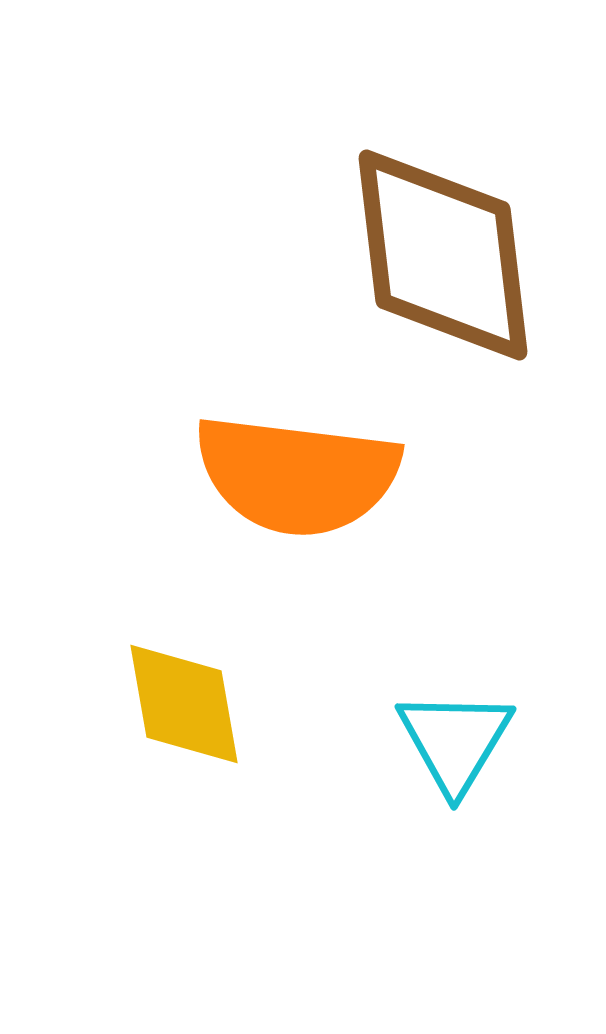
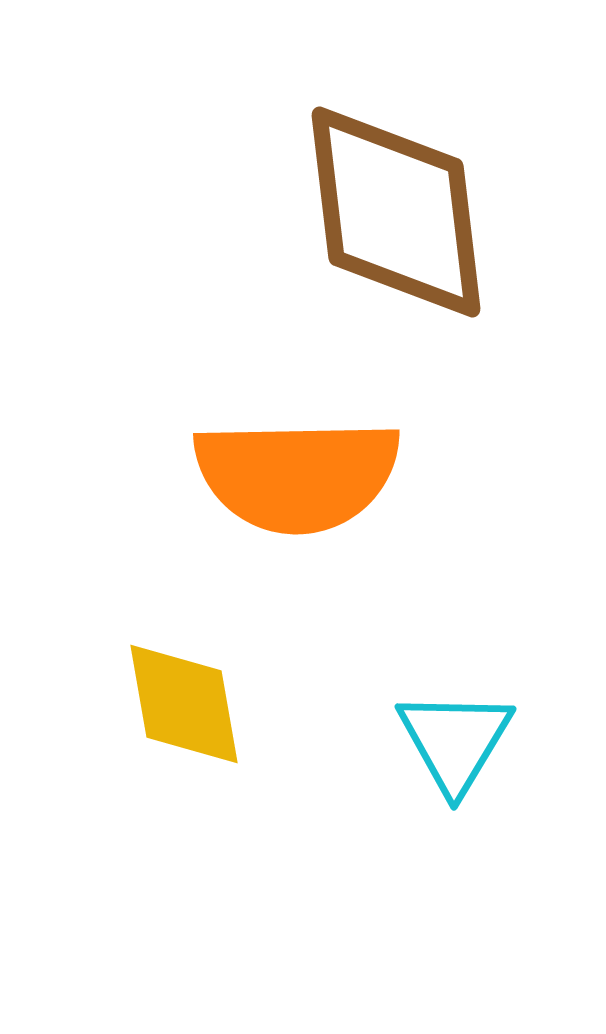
brown diamond: moved 47 px left, 43 px up
orange semicircle: rotated 8 degrees counterclockwise
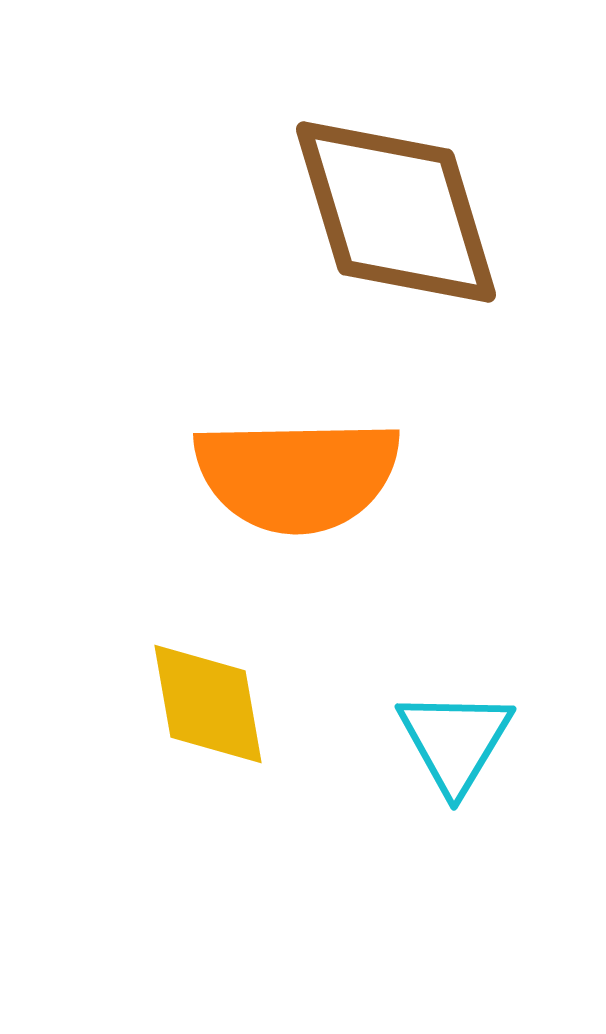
brown diamond: rotated 10 degrees counterclockwise
yellow diamond: moved 24 px right
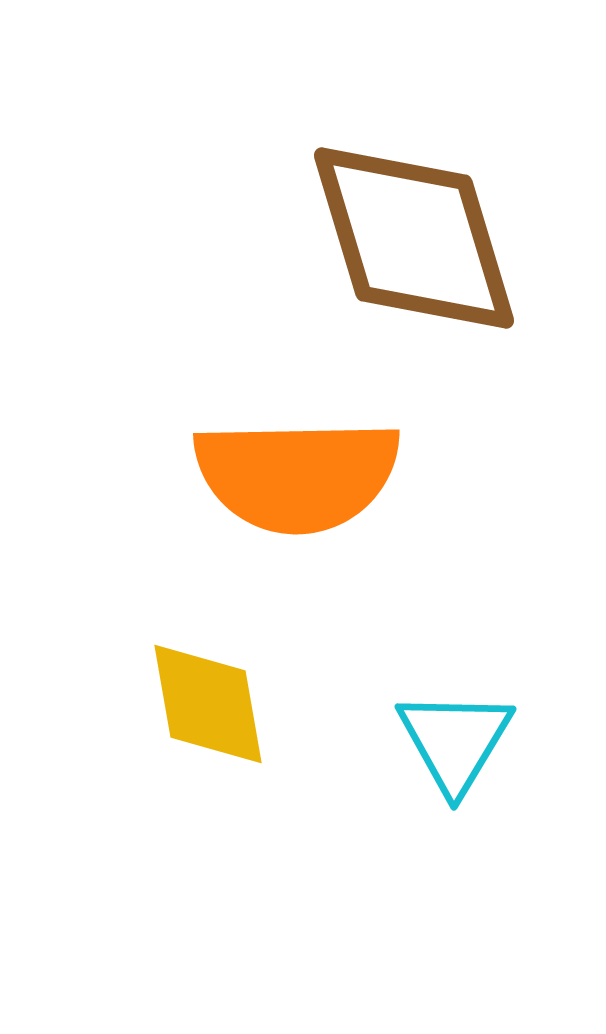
brown diamond: moved 18 px right, 26 px down
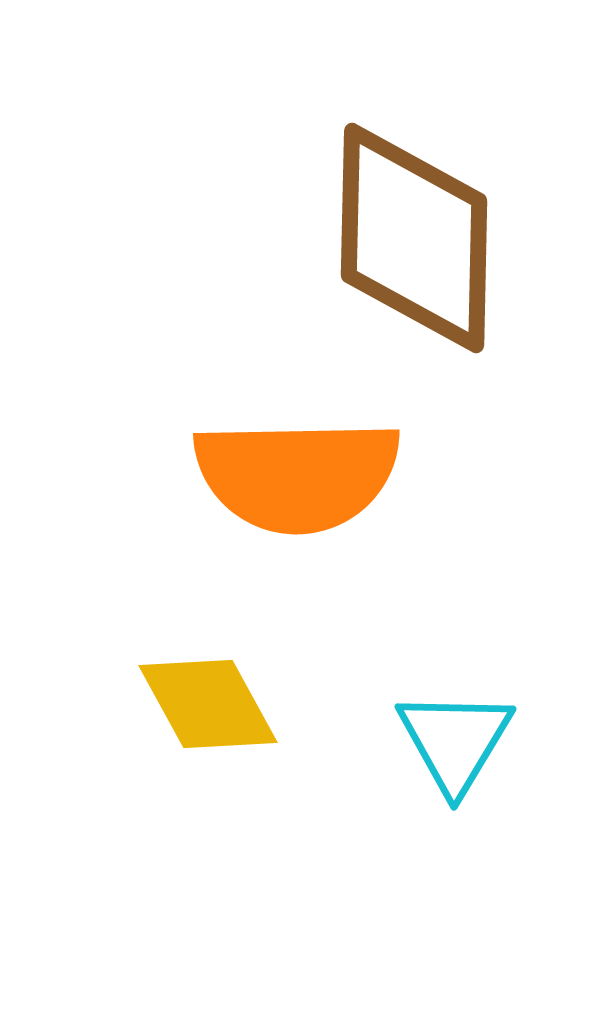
brown diamond: rotated 18 degrees clockwise
yellow diamond: rotated 19 degrees counterclockwise
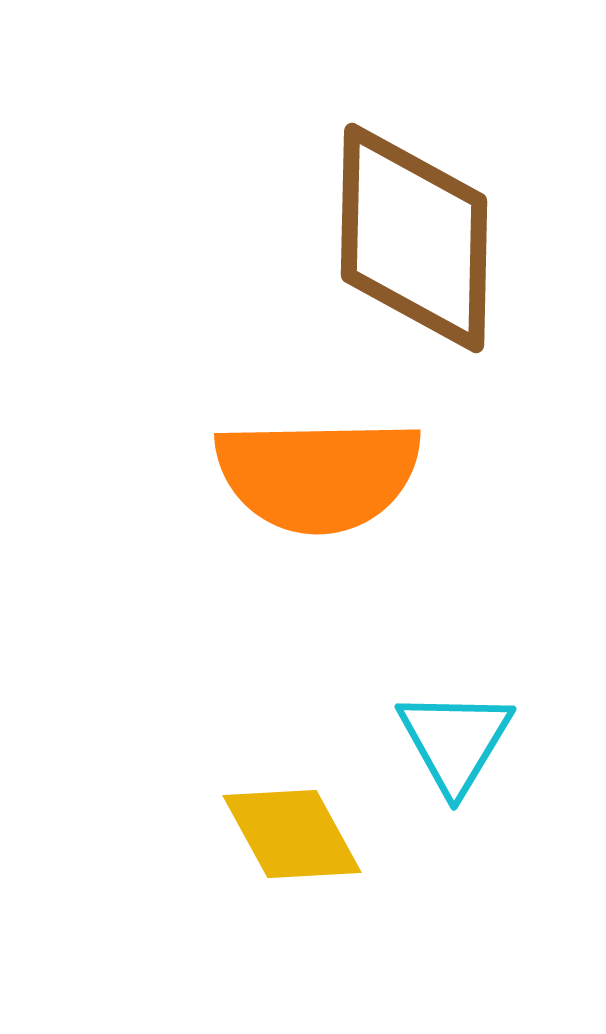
orange semicircle: moved 21 px right
yellow diamond: moved 84 px right, 130 px down
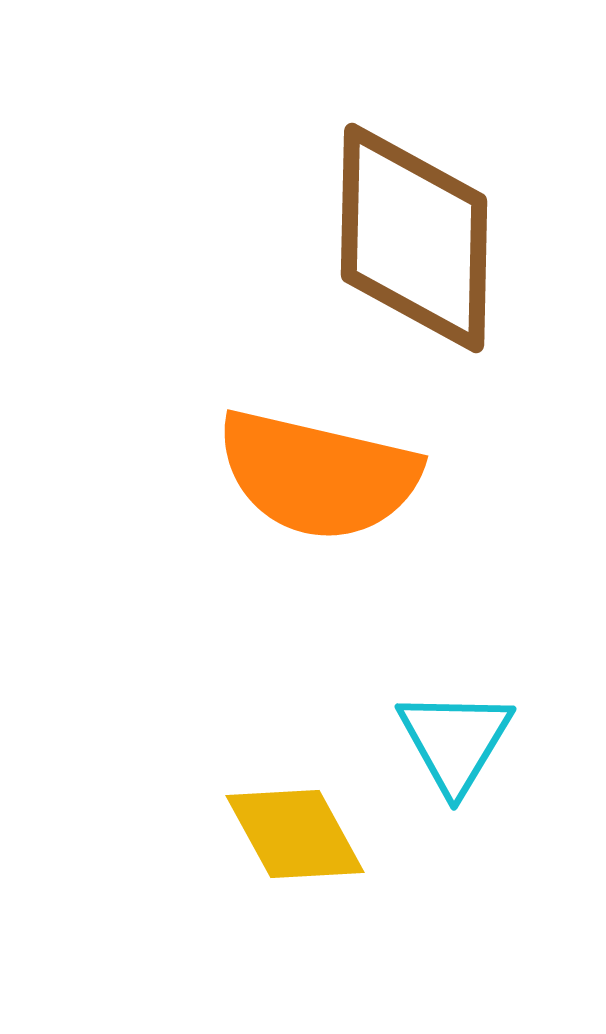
orange semicircle: rotated 14 degrees clockwise
yellow diamond: moved 3 px right
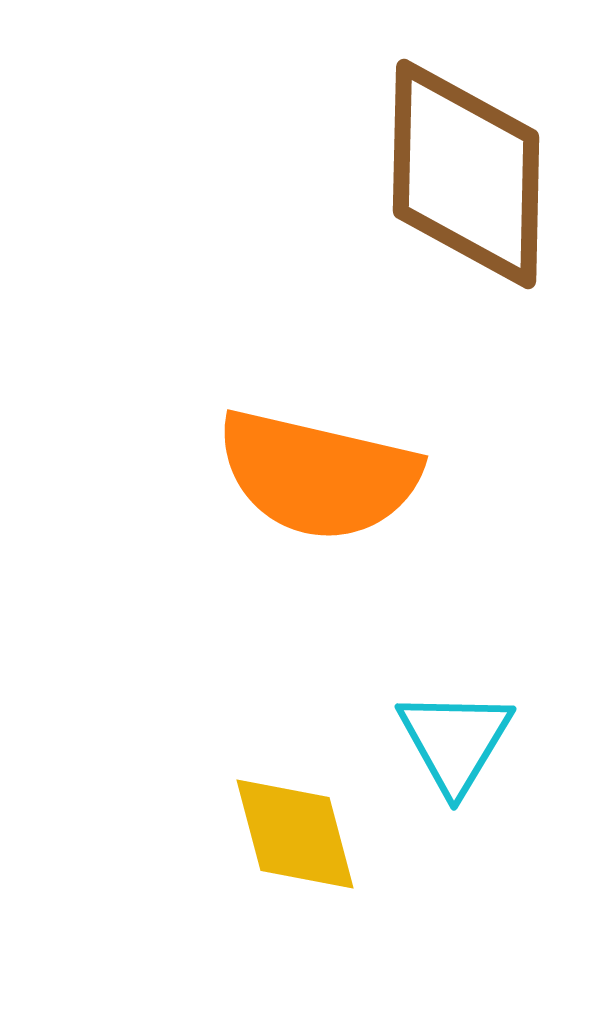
brown diamond: moved 52 px right, 64 px up
yellow diamond: rotated 14 degrees clockwise
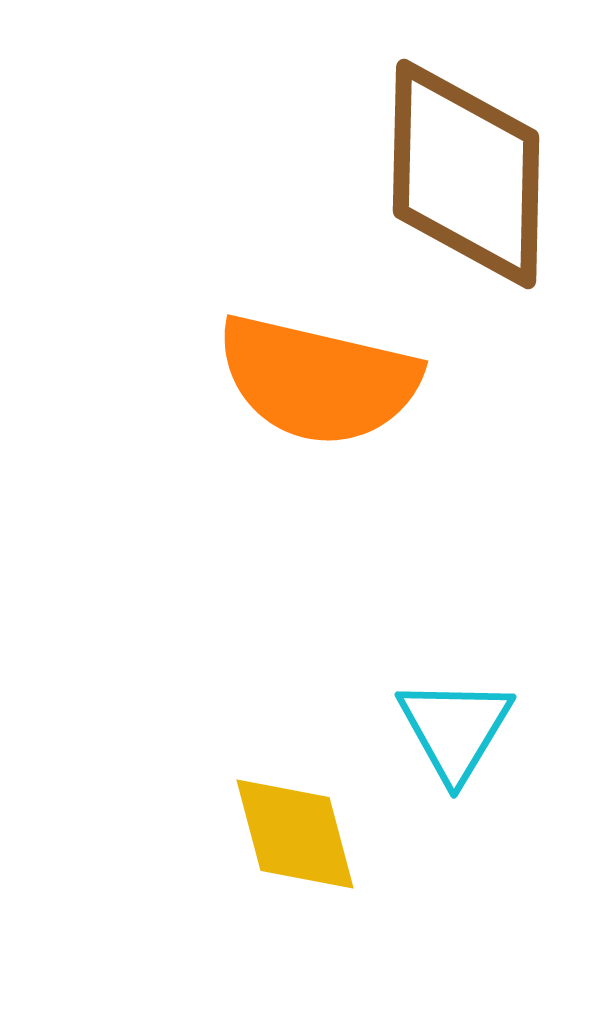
orange semicircle: moved 95 px up
cyan triangle: moved 12 px up
